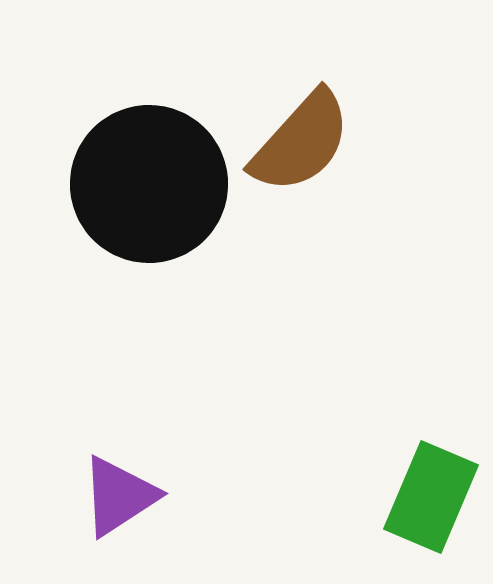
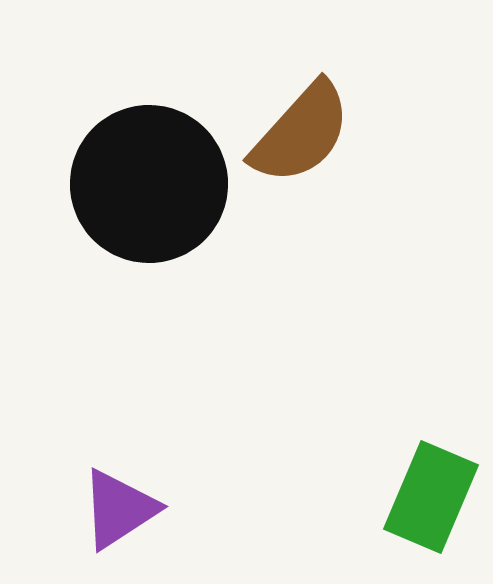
brown semicircle: moved 9 px up
purple triangle: moved 13 px down
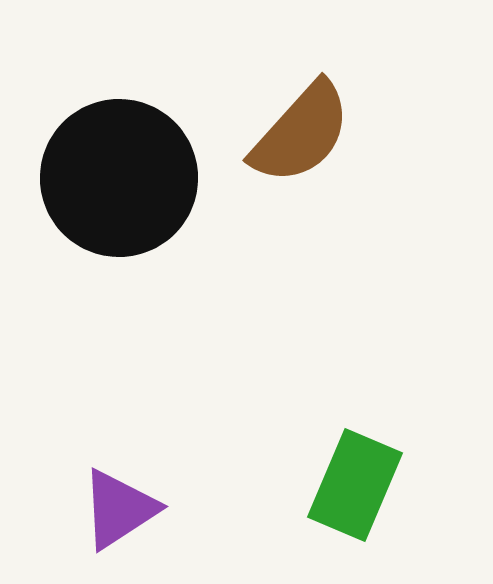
black circle: moved 30 px left, 6 px up
green rectangle: moved 76 px left, 12 px up
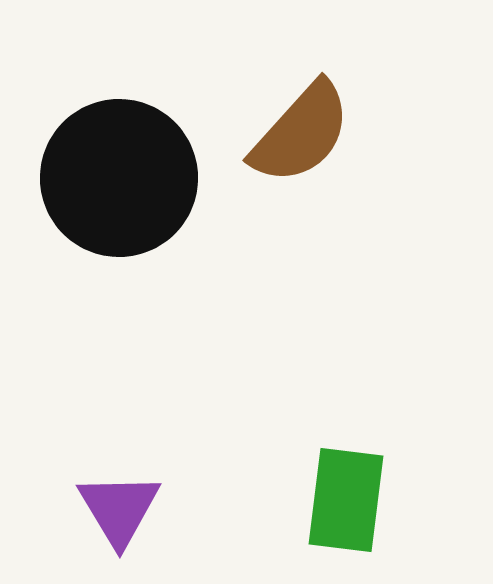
green rectangle: moved 9 px left, 15 px down; rotated 16 degrees counterclockwise
purple triangle: rotated 28 degrees counterclockwise
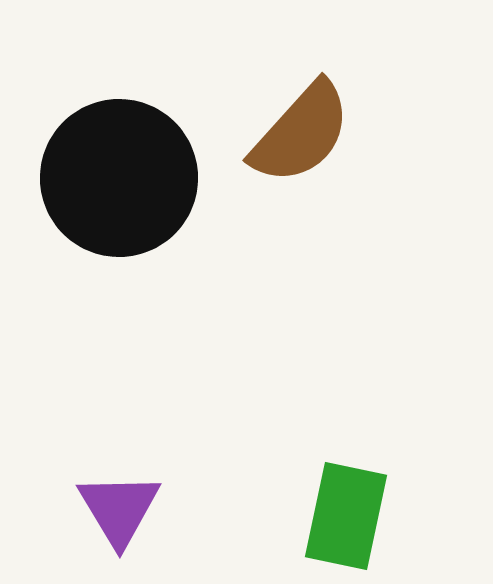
green rectangle: moved 16 px down; rotated 5 degrees clockwise
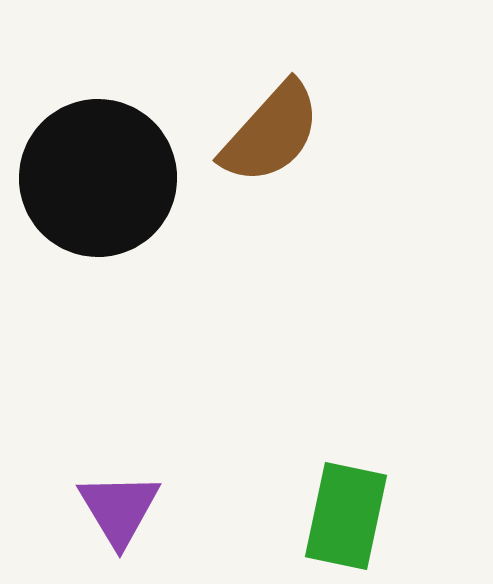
brown semicircle: moved 30 px left
black circle: moved 21 px left
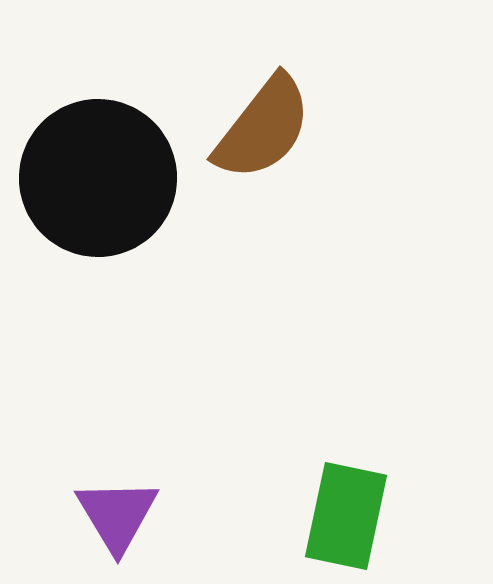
brown semicircle: moved 8 px left, 5 px up; rotated 4 degrees counterclockwise
purple triangle: moved 2 px left, 6 px down
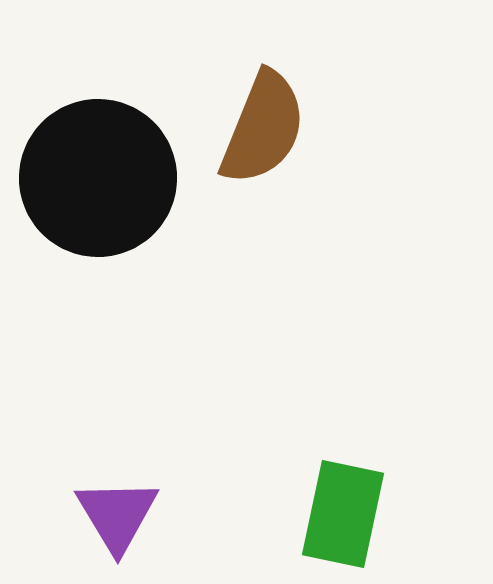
brown semicircle: rotated 16 degrees counterclockwise
green rectangle: moved 3 px left, 2 px up
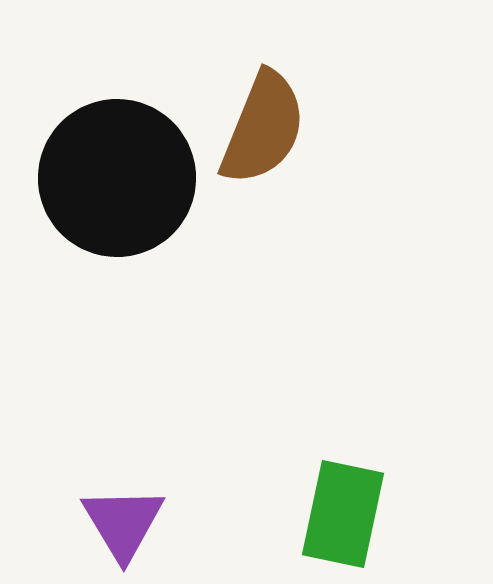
black circle: moved 19 px right
purple triangle: moved 6 px right, 8 px down
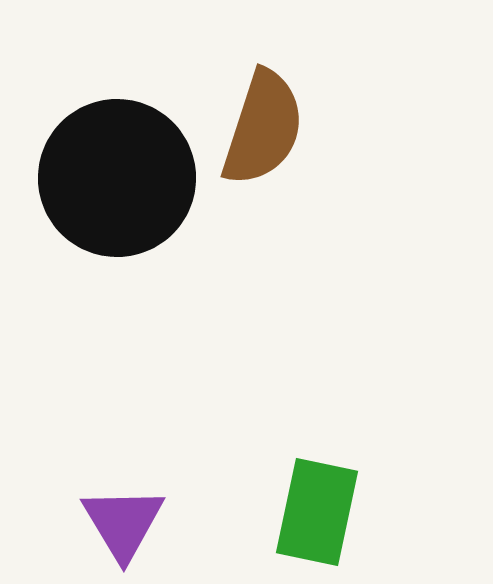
brown semicircle: rotated 4 degrees counterclockwise
green rectangle: moved 26 px left, 2 px up
